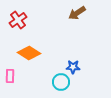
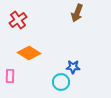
brown arrow: rotated 36 degrees counterclockwise
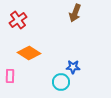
brown arrow: moved 2 px left
